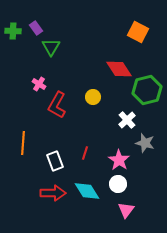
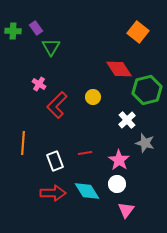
orange square: rotated 10 degrees clockwise
red L-shape: rotated 16 degrees clockwise
red line: rotated 64 degrees clockwise
white circle: moved 1 px left
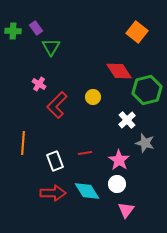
orange square: moved 1 px left
red diamond: moved 2 px down
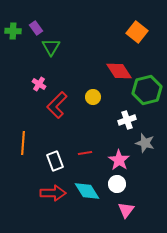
white cross: rotated 24 degrees clockwise
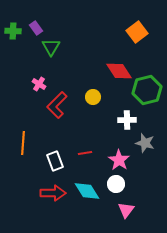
orange square: rotated 15 degrees clockwise
white cross: rotated 18 degrees clockwise
white circle: moved 1 px left
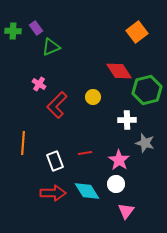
green triangle: rotated 36 degrees clockwise
pink triangle: moved 1 px down
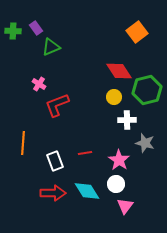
yellow circle: moved 21 px right
red L-shape: rotated 24 degrees clockwise
pink triangle: moved 1 px left, 5 px up
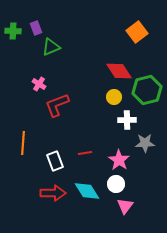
purple rectangle: rotated 16 degrees clockwise
gray star: rotated 18 degrees counterclockwise
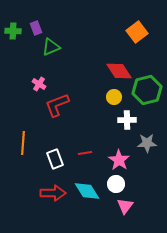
gray star: moved 2 px right
white rectangle: moved 2 px up
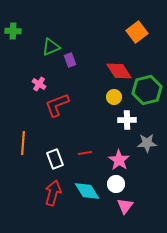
purple rectangle: moved 34 px right, 32 px down
red arrow: rotated 75 degrees counterclockwise
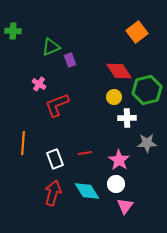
white cross: moved 2 px up
